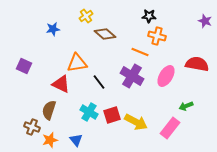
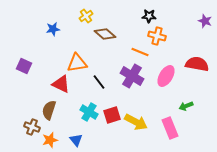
pink rectangle: rotated 60 degrees counterclockwise
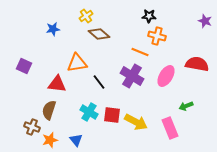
brown diamond: moved 6 px left
red triangle: moved 4 px left; rotated 18 degrees counterclockwise
red square: rotated 24 degrees clockwise
